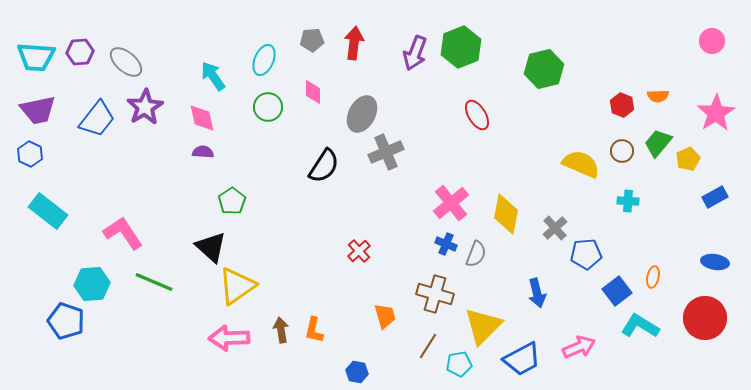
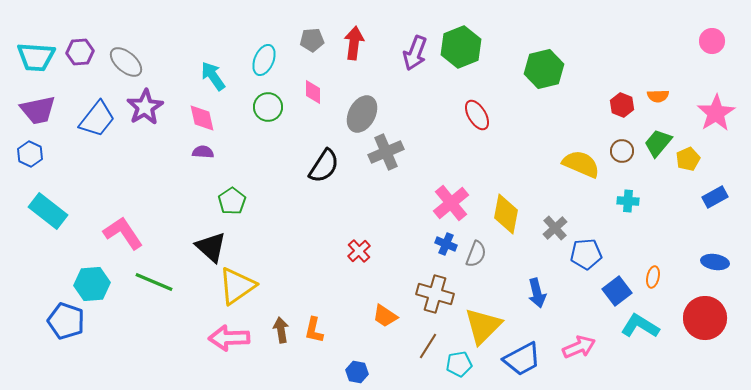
orange trapezoid at (385, 316): rotated 140 degrees clockwise
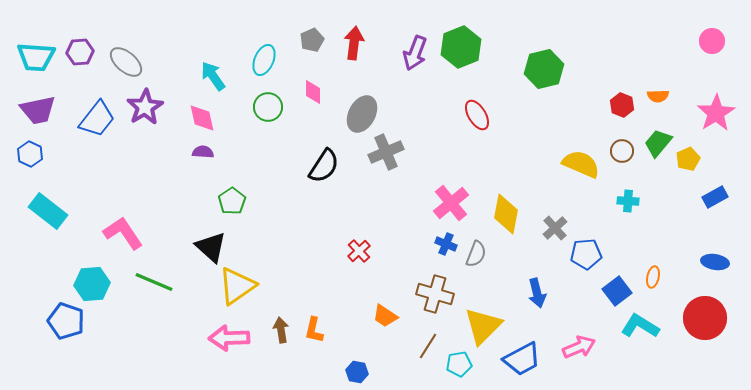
gray pentagon at (312, 40): rotated 20 degrees counterclockwise
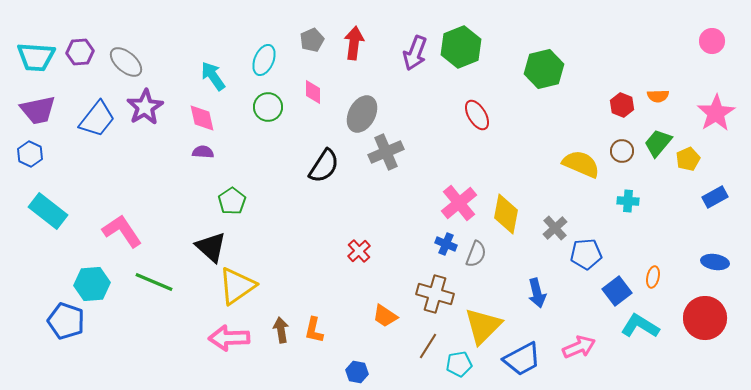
pink cross at (451, 203): moved 8 px right
pink L-shape at (123, 233): moved 1 px left, 2 px up
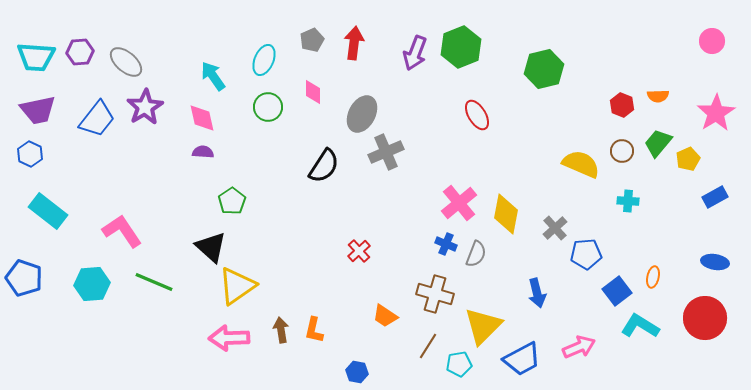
blue pentagon at (66, 321): moved 42 px left, 43 px up
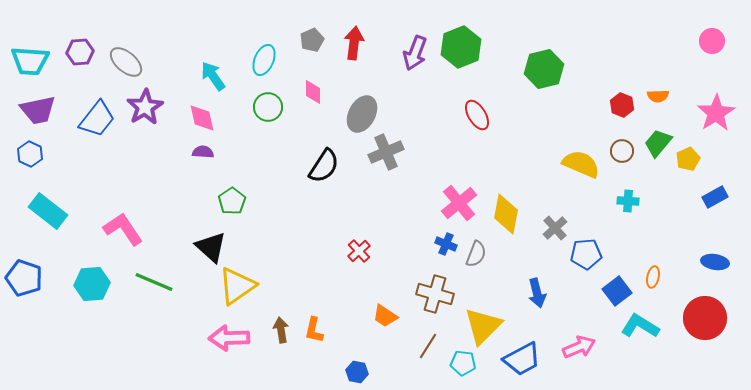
cyan trapezoid at (36, 57): moved 6 px left, 4 px down
pink L-shape at (122, 231): moved 1 px right, 2 px up
cyan pentagon at (459, 364): moved 4 px right, 1 px up; rotated 15 degrees clockwise
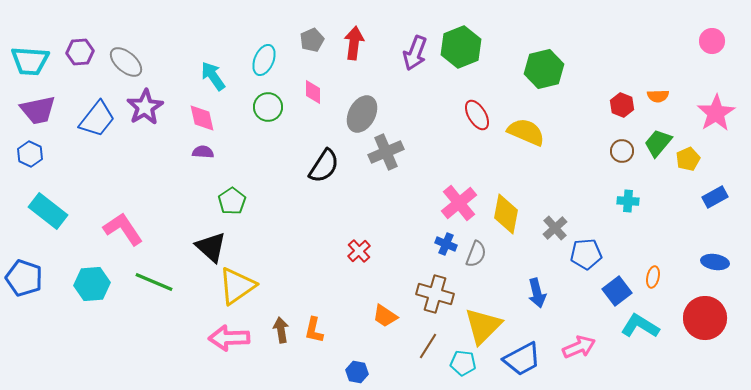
yellow semicircle at (581, 164): moved 55 px left, 32 px up
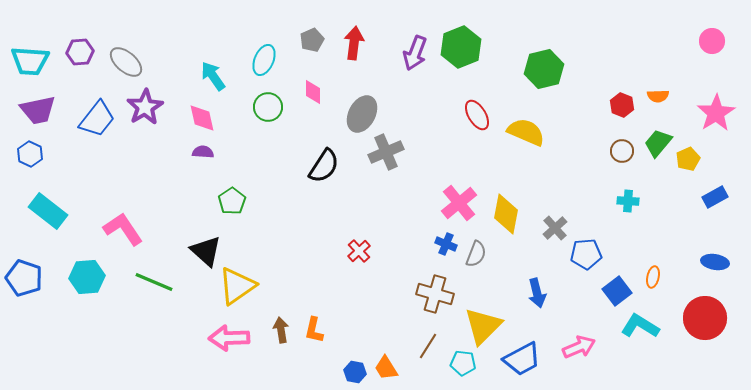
black triangle at (211, 247): moved 5 px left, 4 px down
cyan hexagon at (92, 284): moved 5 px left, 7 px up
orange trapezoid at (385, 316): moved 1 px right, 52 px down; rotated 24 degrees clockwise
blue hexagon at (357, 372): moved 2 px left
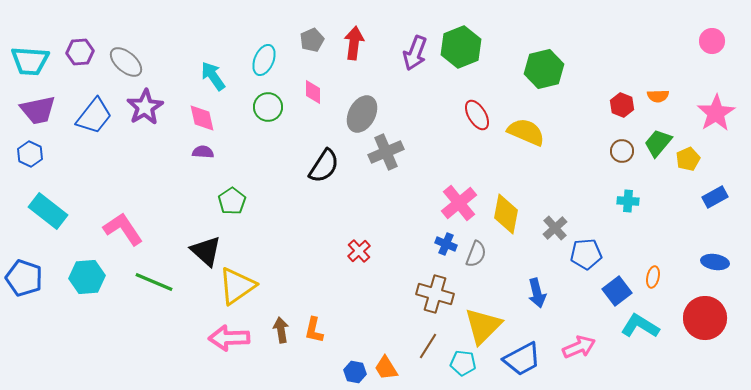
blue trapezoid at (97, 119): moved 3 px left, 3 px up
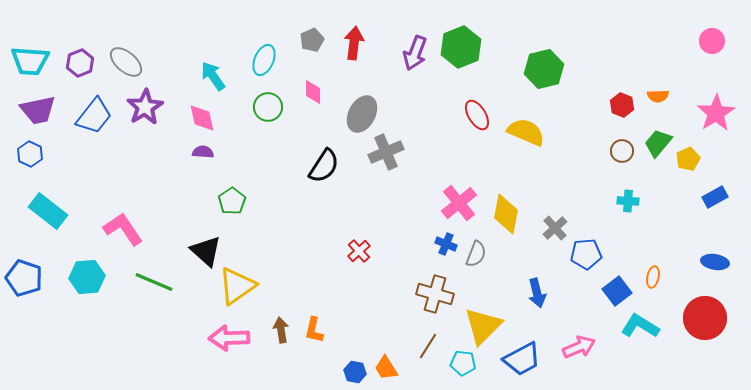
purple hexagon at (80, 52): moved 11 px down; rotated 16 degrees counterclockwise
